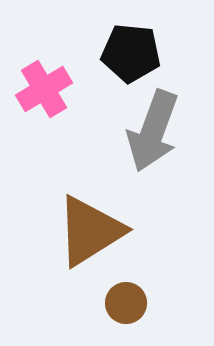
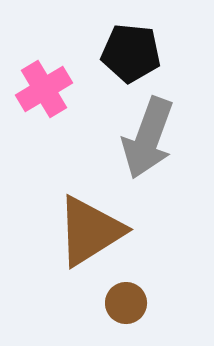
gray arrow: moved 5 px left, 7 px down
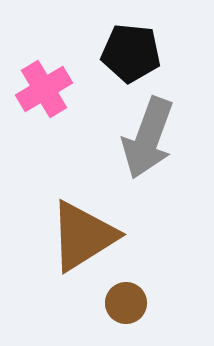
brown triangle: moved 7 px left, 5 px down
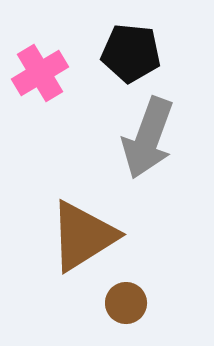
pink cross: moved 4 px left, 16 px up
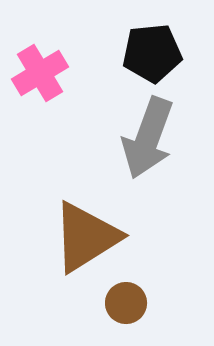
black pentagon: moved 21 px right; rotated 12 degrees counterclockwise
brown triangle: moved 3 px right, 1 px down
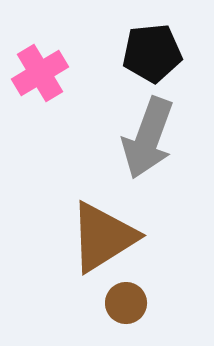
brown triangle: moved 17 px right
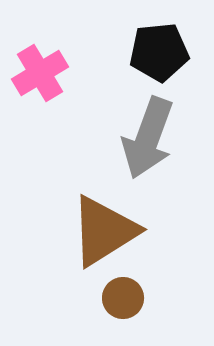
black pentagon: moved 7 px right, 1 px up
brown triangle: moved 1 px right, 6 px up
brown circle: moved 3 px left, 5 px up
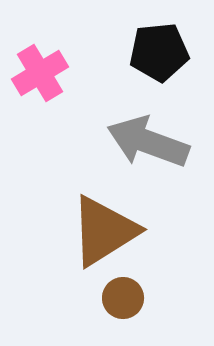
gray arrow: moved 4 px down; rotated 90 degrees clockwise
